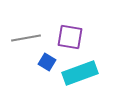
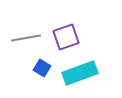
purple square: moved 4 px left; rotated 28 degrees counterclockwise
blue square: moved 5 px left, 6 px down
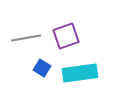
purple square: moved 1 px up
cyan rectangle: rotated 12 degrees clockwise
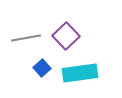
purple square: rotated 24 degrees counterclockwise
blue square: rotated 18 degrees clockwise
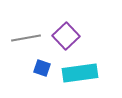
blue square: rotated 30 degrees counterclockwise
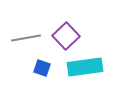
cyan rectangle: moved 5 px right, 6 px up
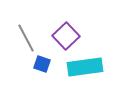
gray line: rotated 72 degrees clockwise
blue square: moved 4 px up
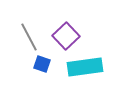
gray line: moved 3 px right, 1 px up
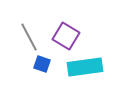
purple square: rotated 16 degrees counterclockwise
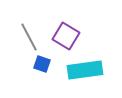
cyan rectangle: moved 3 px down
